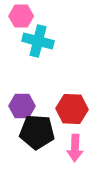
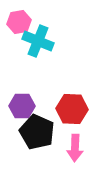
pink hexagon: moved 2 px left, 6 px down; rotated 10 degrees counterclockwise
cyan cross: rotated 8 degrees clockwise
black pentagon: rotated 20 degrees clockwise
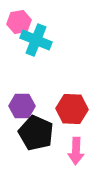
cyan cross: moved 2 px left, 1 px up
black pentagon: moved 1 px left, 1 px down
pink arrow: moved 1 px right, 3 px down
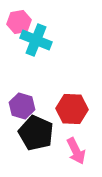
purple hexagon: rotated 15 degrees clockwise
pink arrow: rotated 28 degrees counterclockwise
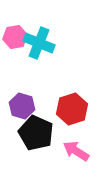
pink hexagon: moved 4 px left, 15 px down
cyan cross: moved 3 px right, 3 px down
red hexagon: rotated 20 degrees counterclockwise
pink arrow: rotated 148 degrees clockwise
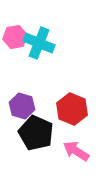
red hexagon: rotated 20 degrees counterclockwise
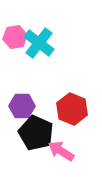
cyan cross: rotated 16 degrees clockwise
purple hexagon: rotated 15 degrees counterclockwise
pink arrow: moved 15 px left
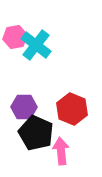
cyan cross: moved 3 px left, 2 px down
purple hexagon: moved 2 px right, 1 px down
pink arrow: rotated 52 degrees clockwise
